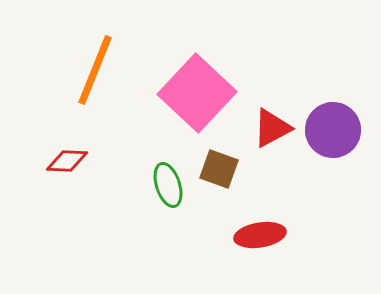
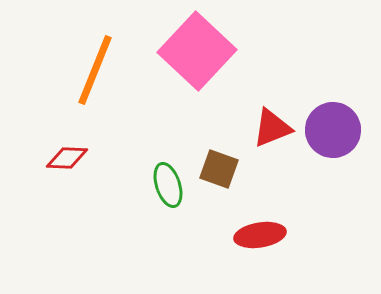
pink square: moved 42 px up
red triangle: rotated 6 degrees clockwise
red diamond: moved 3 px up
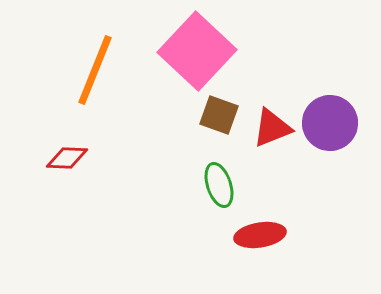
purple circle: moved 3 px left, 7 px up
brown square: moved 54 px up
green ellipse: moved 51 px right
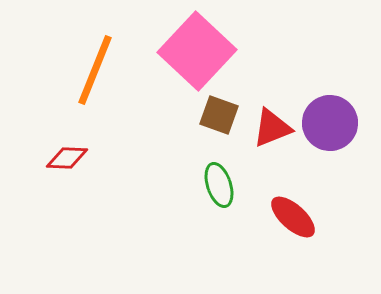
red ellipse: moved 33 px right, 18 px up; rotated 51 degrees clockwise
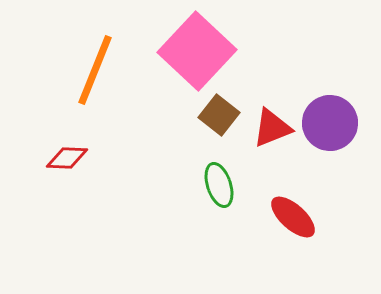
brown square: rotated 18 degrees clockwise
